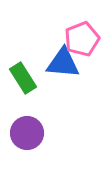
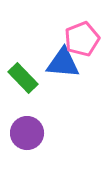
green rectangle: rotated 12 degrees counterclockwise
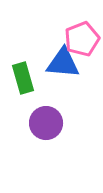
green rectangle: rotated 28 degrees clockwise
purple circle: moved 19 px right, 10 px up
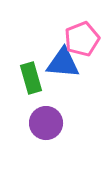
green rectangle: moved 8 px right
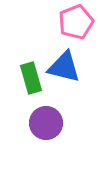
pink pentagon: moved 6 px left, 17 px up
blue triangle: moved 1 px right, 4 px down; rotated 9 degrees clockwise
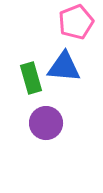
blue triangle: rotated 9 degrees counterclockwise
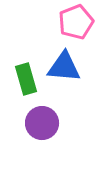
green rectangle: moved 5 px left, 1 px down
purple circle: moved 4 px left
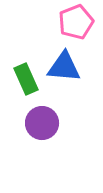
green rectangle: rotated 8 degrees counterclockwise
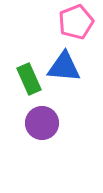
green rectangle: moved 3 px right
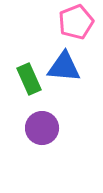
purple circle: moved 5 px down
